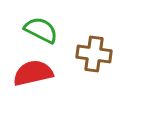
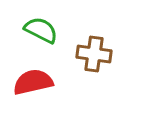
red semicircle: moved 9 px down
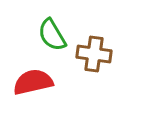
green semicircle: moved 11 px right, 5 px down; rotated 148 degrees counterclockwise
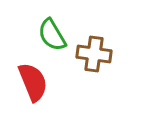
red semicircle: rotated 81 degrees clockwise
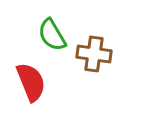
red semicircle: moved 2 px left
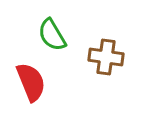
brown cross: moved 12 px right, 3 px down
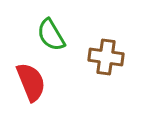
green semicircle: moved 1 px left
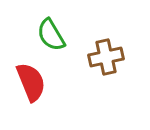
brown cross: rotated 20 degrees counterclockwise
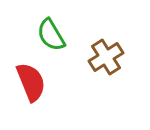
brown cross: rotated 20 degrees counterclockwise
